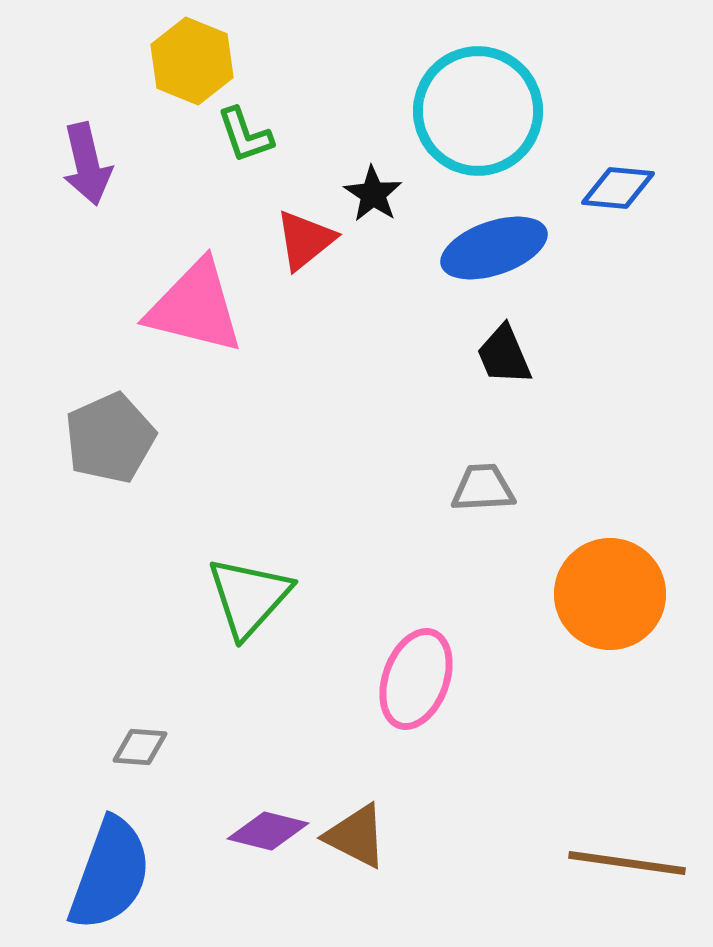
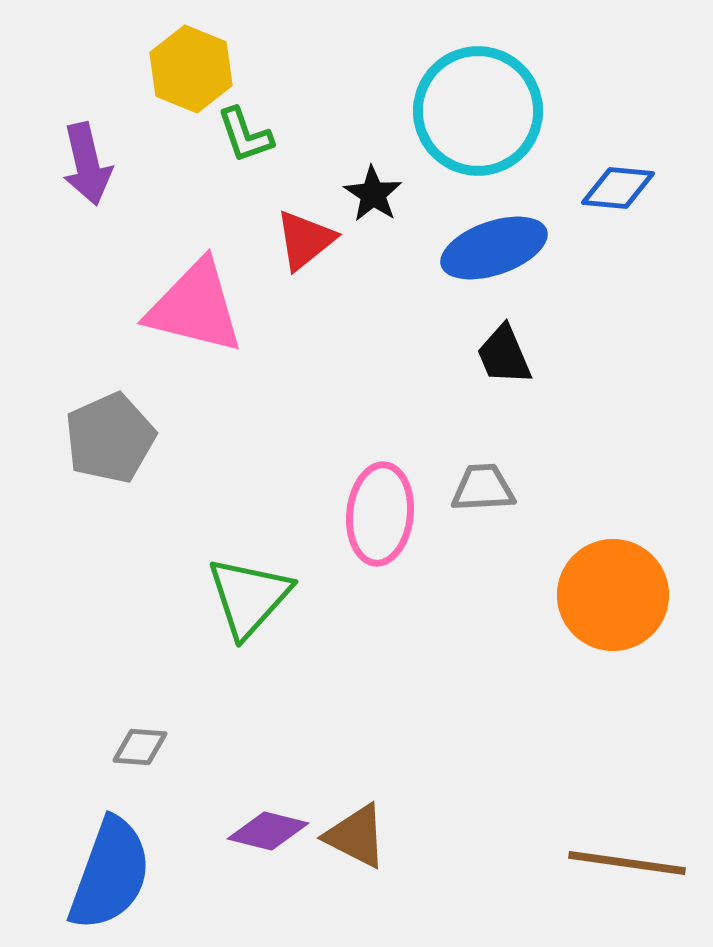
yellow hexagon: moved 1 px left, 8 px down
orange circle: moved 3 px right, 1 px down
pink ellipse: moved 36 px left, 165 px up; rotated 14 degrees counterclockwise
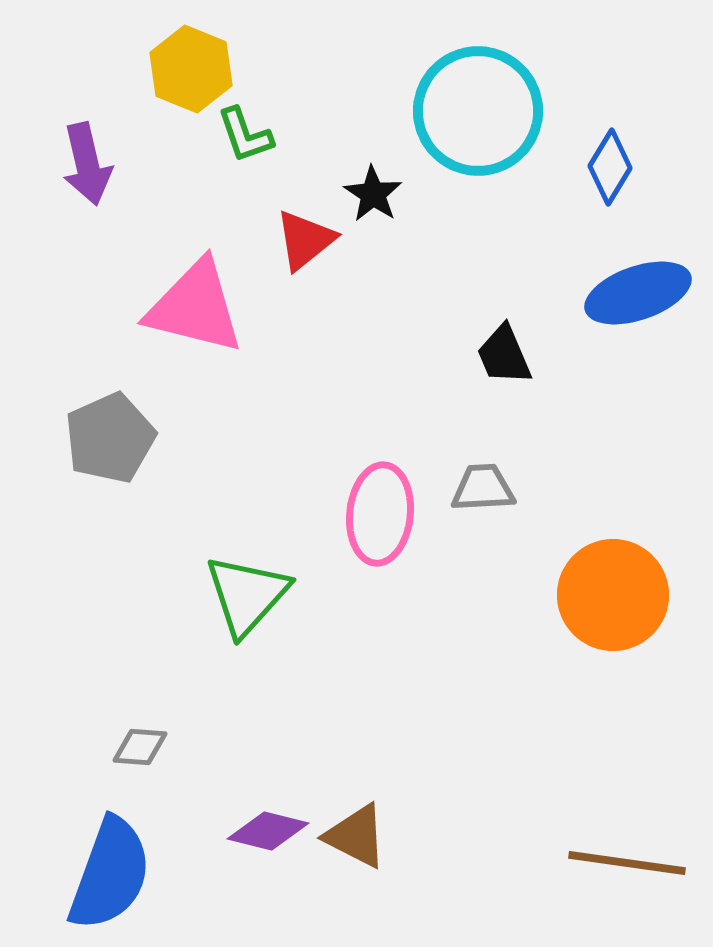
blue diamond: moved 8 px left, 21 px up; rotated 64 degrees counterclockwise
blue ellipse: moved 144 px right, 45 px down
green triangle: moved 2 px left, 2 px up
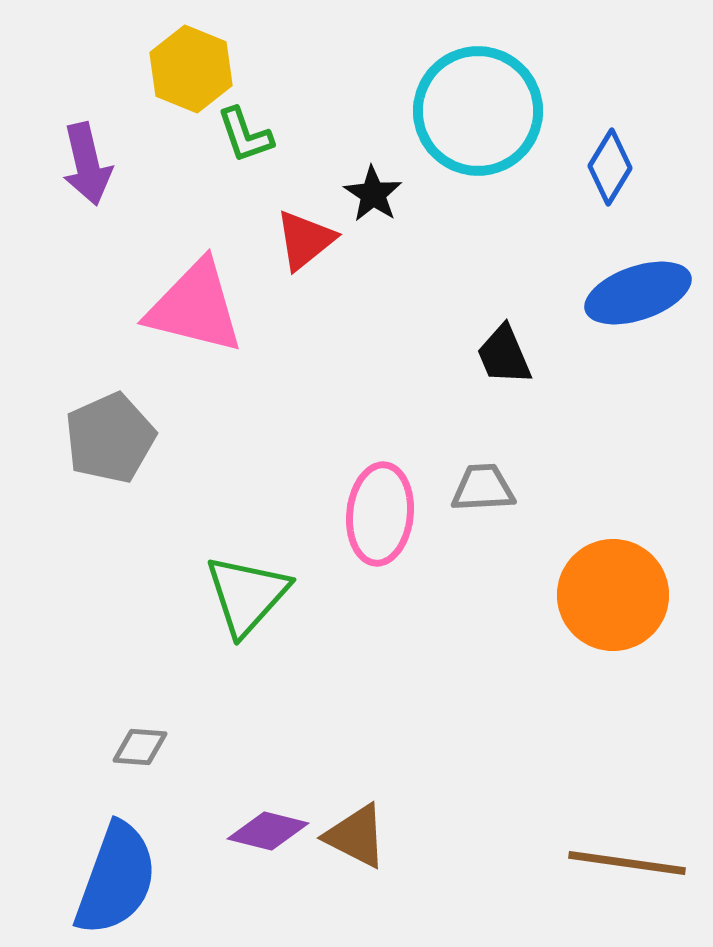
blue semicircle: moved 6 px right, 5 px down
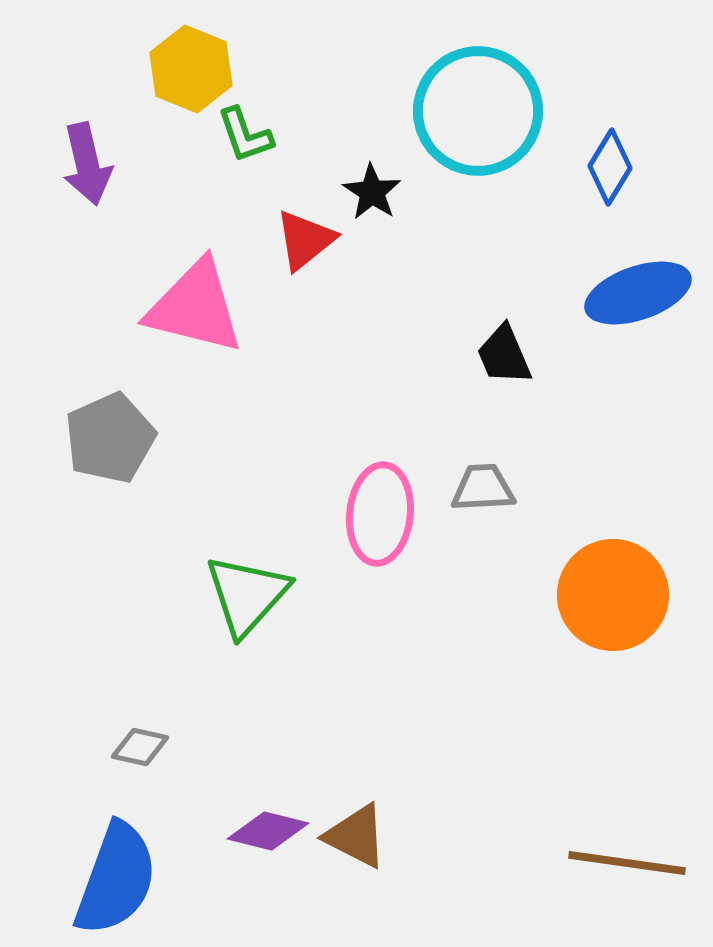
black star: moved 1 px left, 2 px up
gray diamond: rotated 8 degrees clockwise
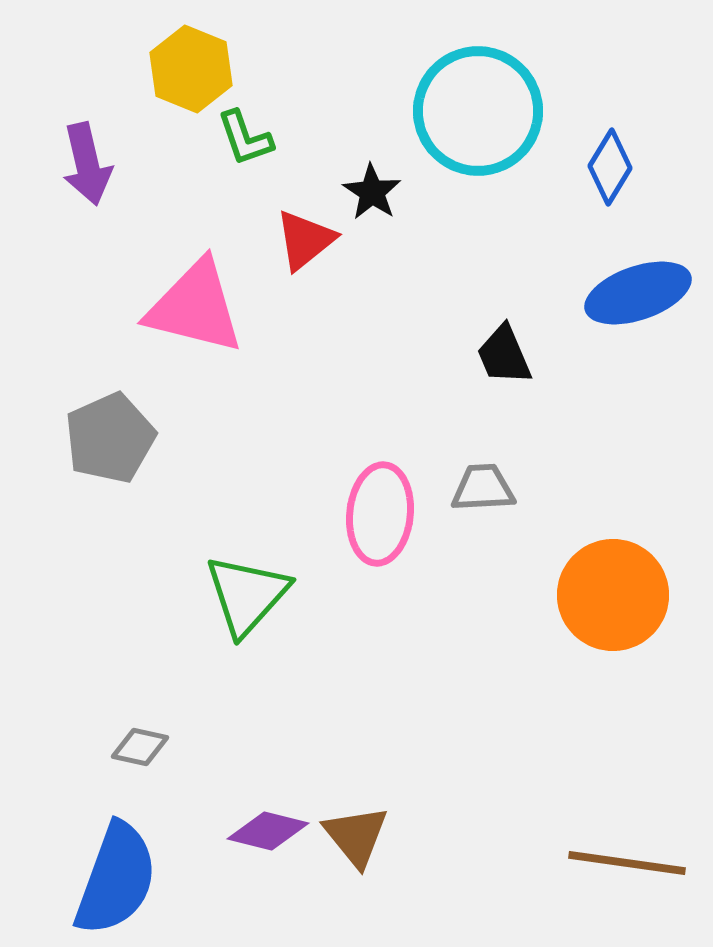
green L-shape: moved 3 px down
brown triangle: rotated 24 degrees clockwise
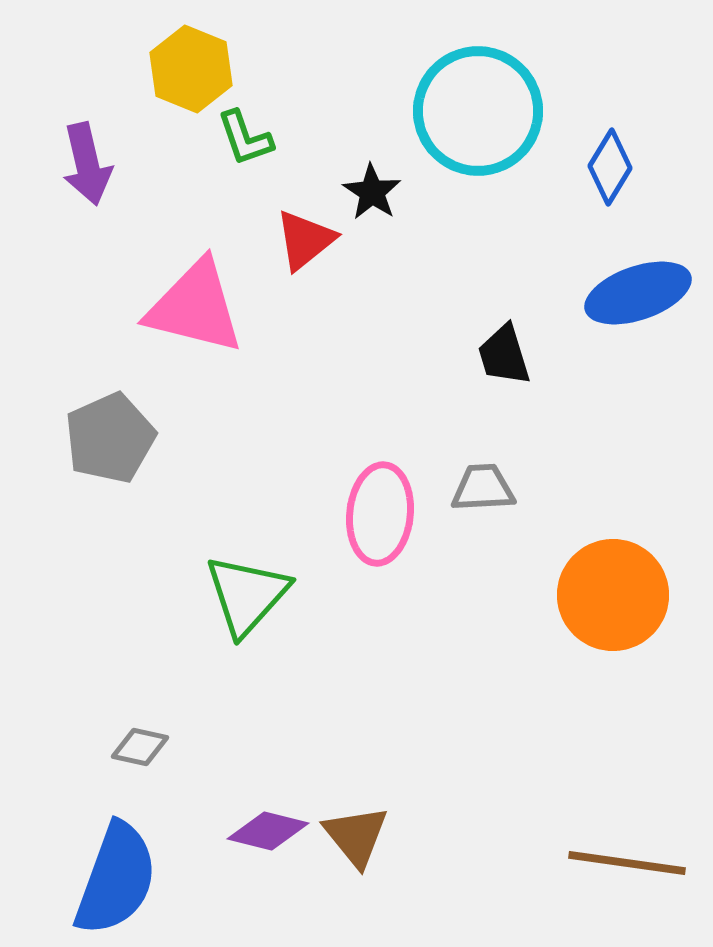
black trapezoid: rotated 6 degrees clockwise
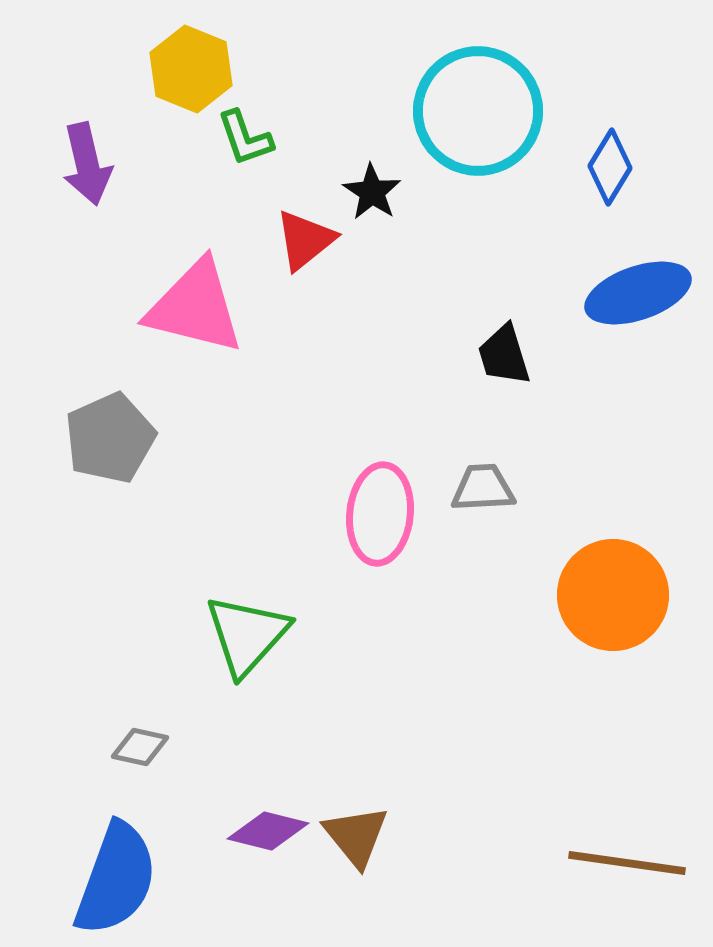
green triangle: moved 40 px down
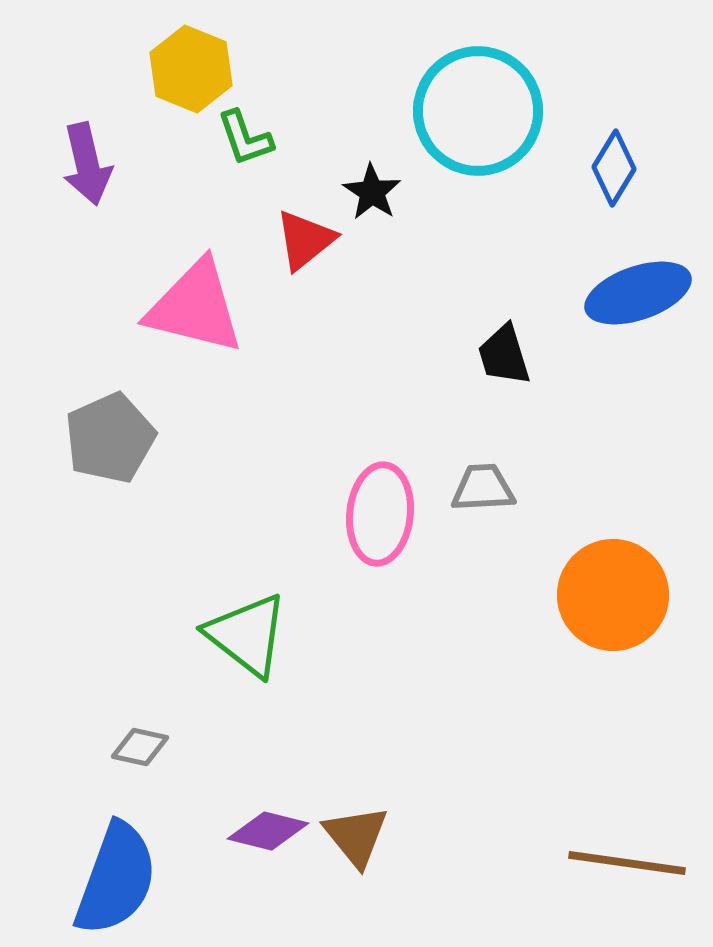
blue diamond: moved 4 px right, 1 px down
green triangle: rotated 34 degrees counterclockwise
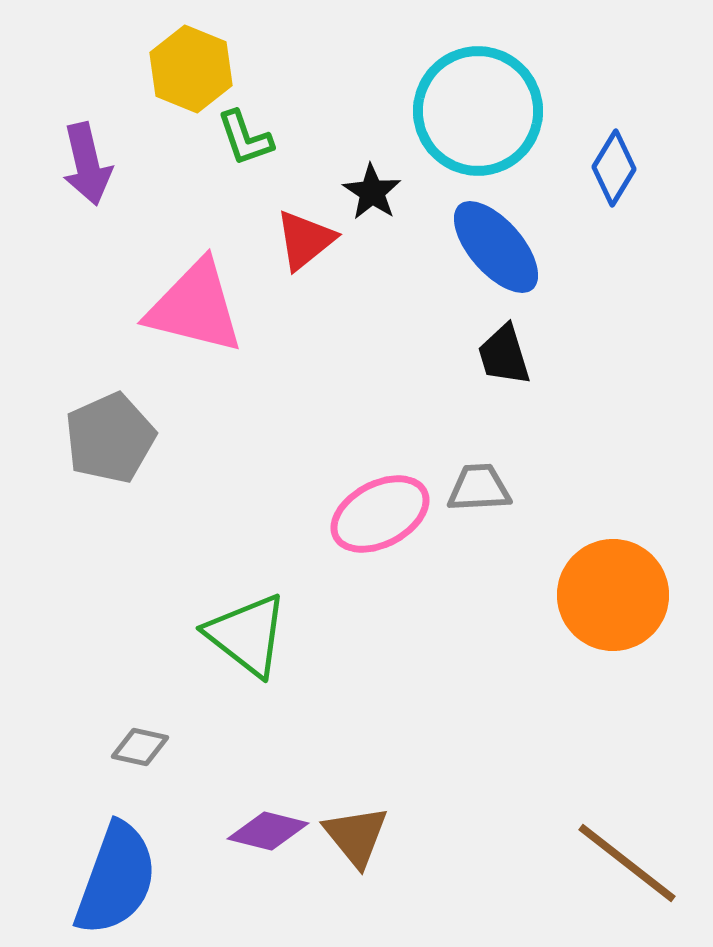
blue ellipse: moved 142 px left, 46 px up; rotated 68 degrees clockwise
gray trapezoid: moved 4 px left
pink ellipse: rotated 56 degrees clockwise
brown line: rotated 30 degrees clockwise
